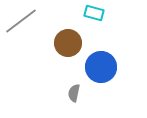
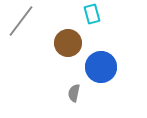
cyan rectangle: moved 2 px left, 1 px down; rotated 60 degrees clockwise
gray line: rotated 16 degrees counterclockwise
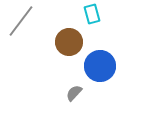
brown circle: moved 1 px right, 1 px up
blue circle: moved 1 px left, 1 px up
gray semicircle: rotated 30 degrees clockwise
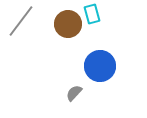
brown circle: moved 1 px left, 18 px up
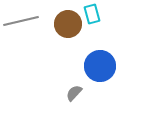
gray line: rotated 40 degrees clockwise
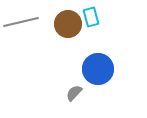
cyan rectangle: moved 1 px left, 3 px down
gray line: moved 1 px down
blue circle: moved 2 px left, 3 px down
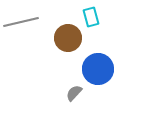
brown circle: moved 14 px down
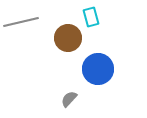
gray semicircle: moved 5 px left, 6 px down
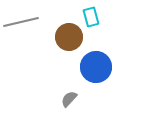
brown circle: moved 1 px right, 1 px up
blue circle: moved 2 px left, 2 px up
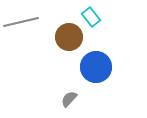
cyan rectangle: rotated 24 degrees counterclockwise
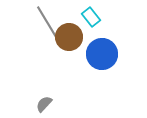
gray line: moved 26 px right; rotated 72 degrees clockwise
blue circle: moved 6 px right, 13 px up
gray semicircle: moved 25 px left, 5 px down
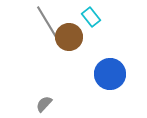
blue circle: moved 8 px right, 20 px down
